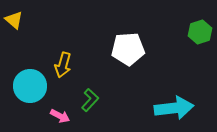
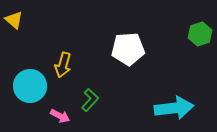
green hexagon: moved 2 px down
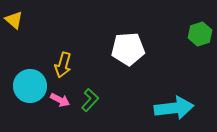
pink arrow: moved 16 px up
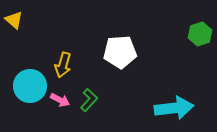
white pentagon: moved 8 px left, 3 px down
green L-shape: moved 1 px left
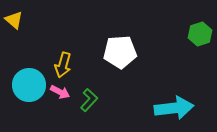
cyan circle: moved 1 px left, 1 px up
pink arrow: moved 8 px up
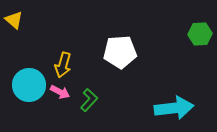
green hexagon: rotated 15 degrees clockwise
